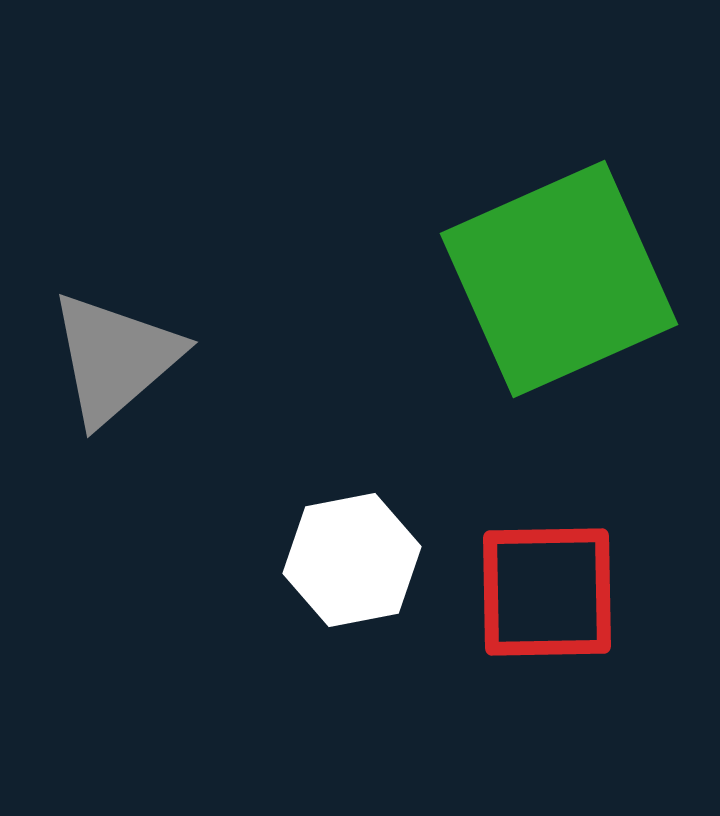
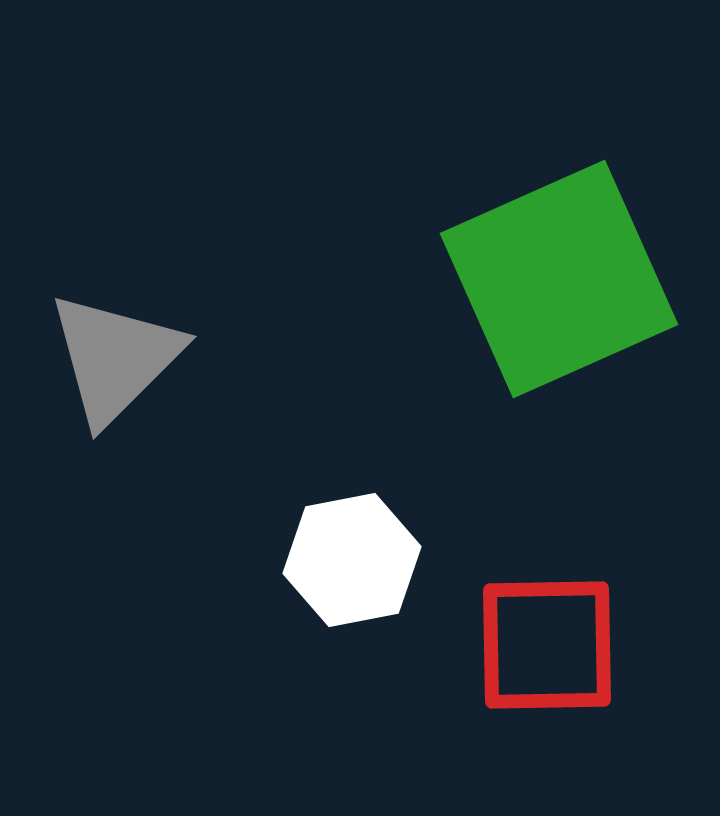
gray triangle: rotated 4 degrees counterclockwise
red square: moved 53 px down
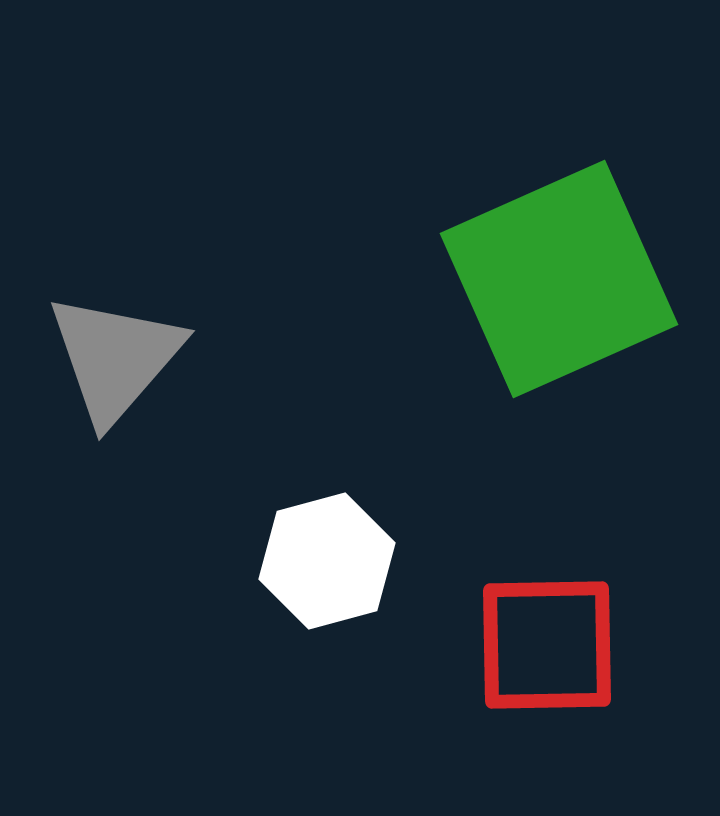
gray triangle: rotated 4 degrees counterclockwise
white hexagon: moved 25 px left, 1 px down; rotated 4 degrees counterclockwise
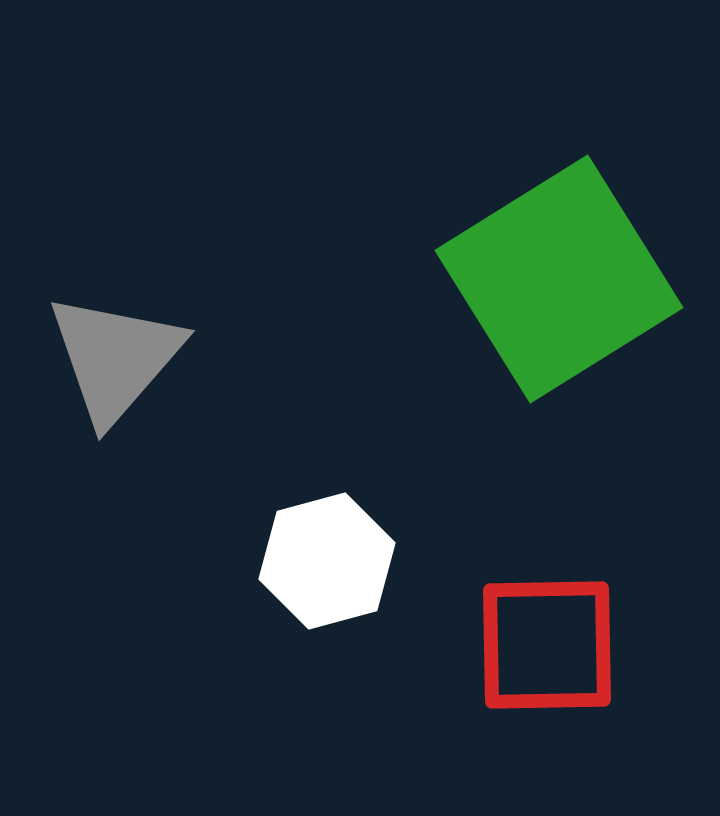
green square: rotated 8 degrees counterclockwise
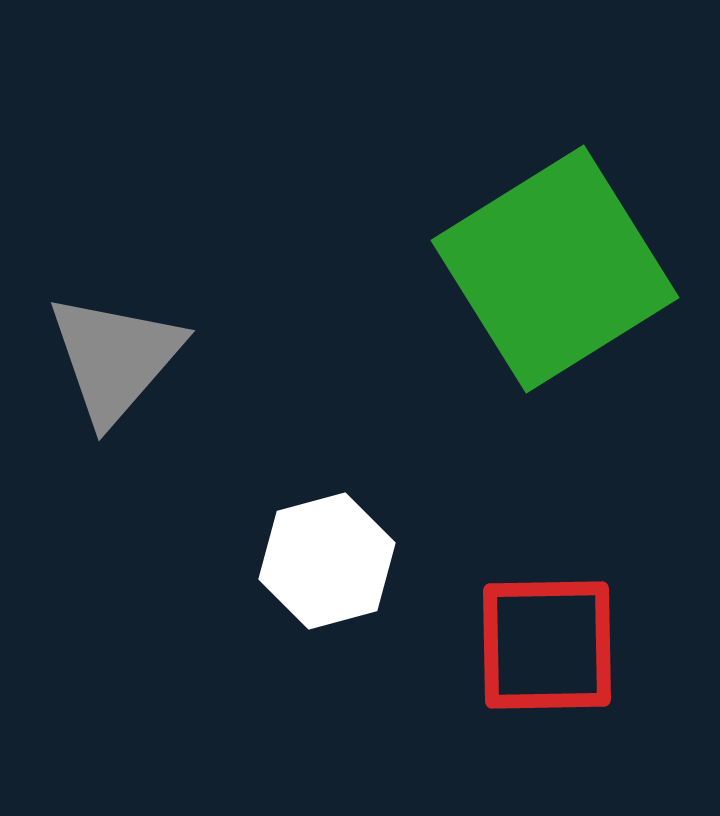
green square: moved 4 px left, 10 px up
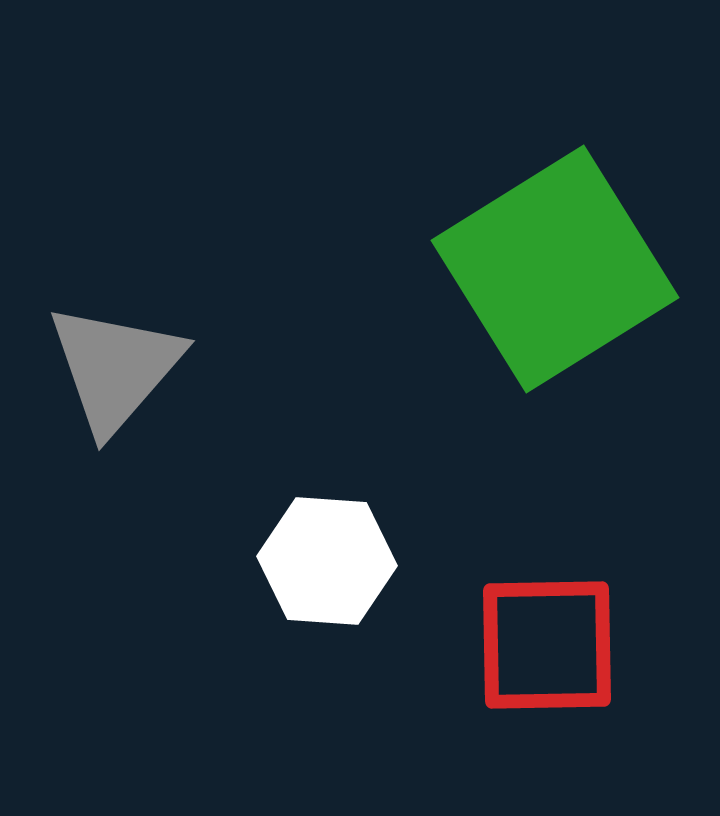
gray triangle: moved 10 px down
white hexagon: rotated 19 degrees clockwise
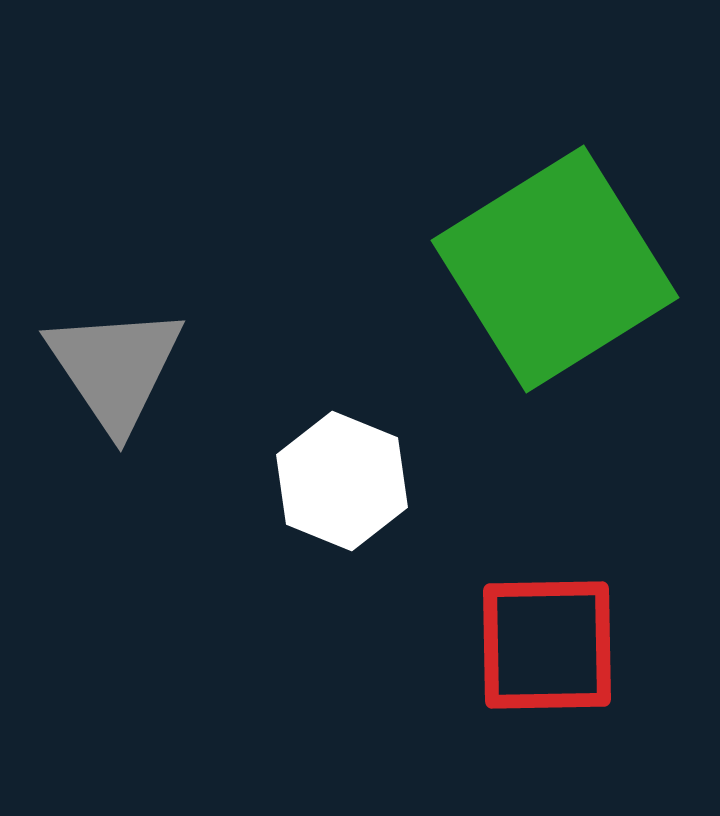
gray triangle: rotated 15 degrees counterclockwise
white hexagon: moved 15 px right, 80 px up; rotated 18 degrees clockwise
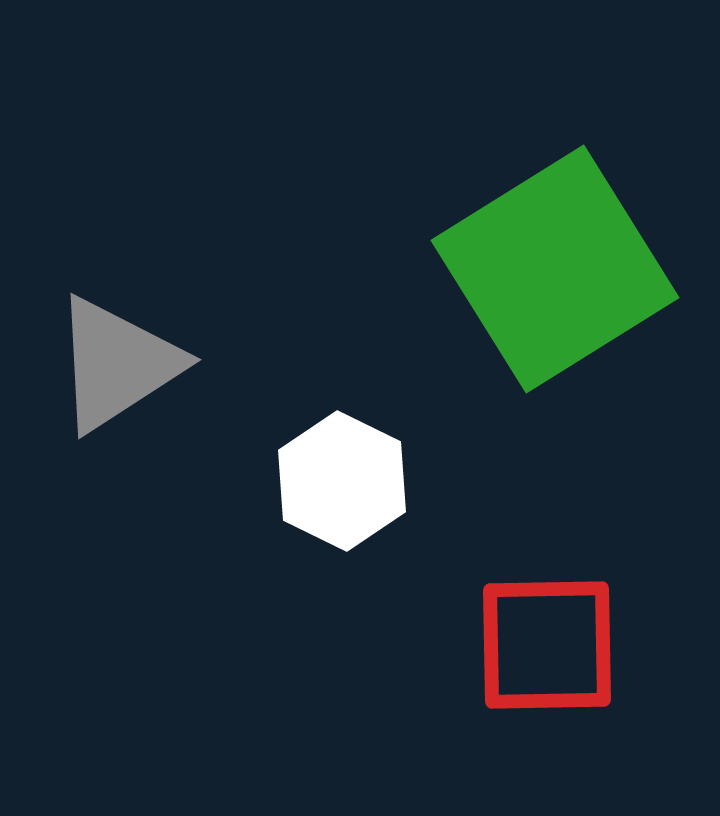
gray triangle: moved 2 px right, 4 px up; rotated 31 degrees clockwise
white hexagon: rotated 4 degrees clockwise
